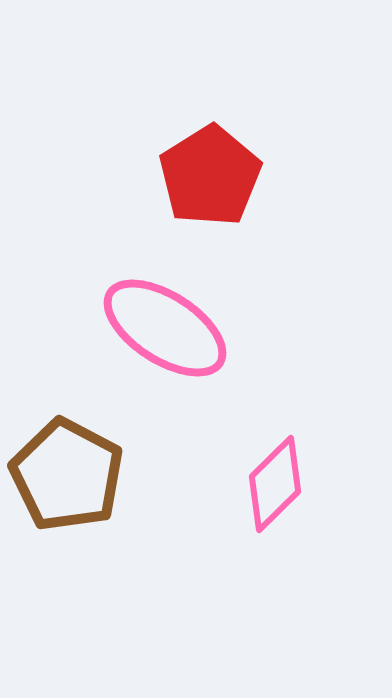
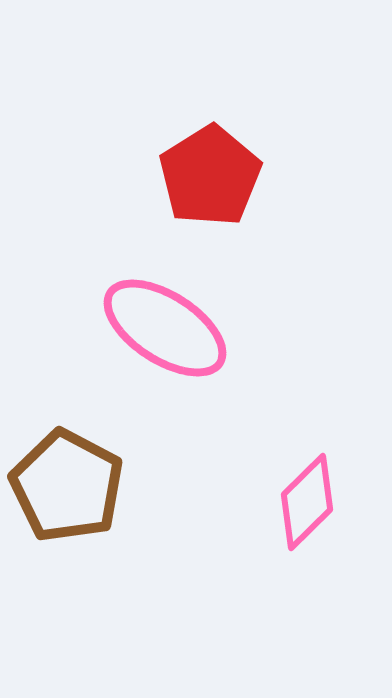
brown pentagon: moved 11 px down
pink diamond: moved 32 px right, 18 px down
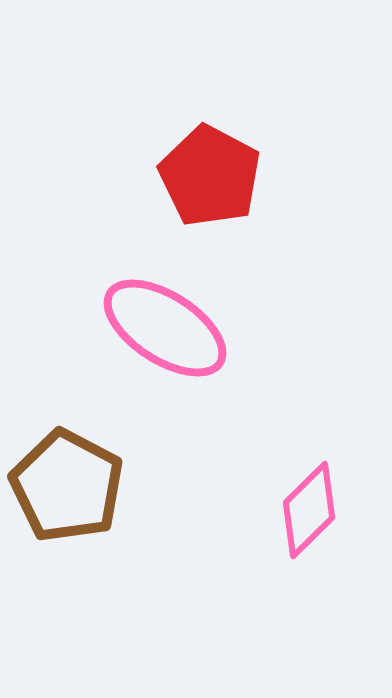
red pentagon: rotated 12 degrees counterclockwise
pink diamond: moved 2 px right, 8 px down
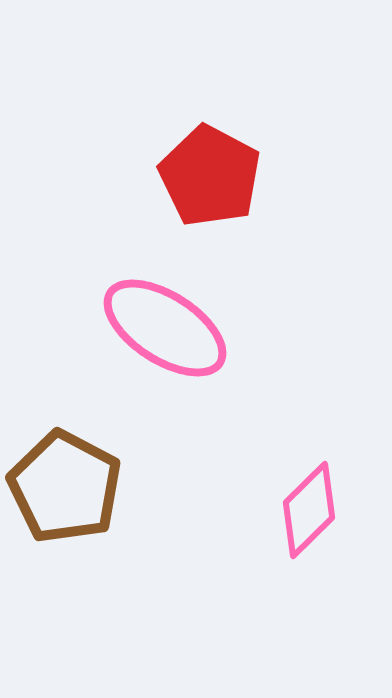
brown pentagon: moved 2 px left, 1 px down
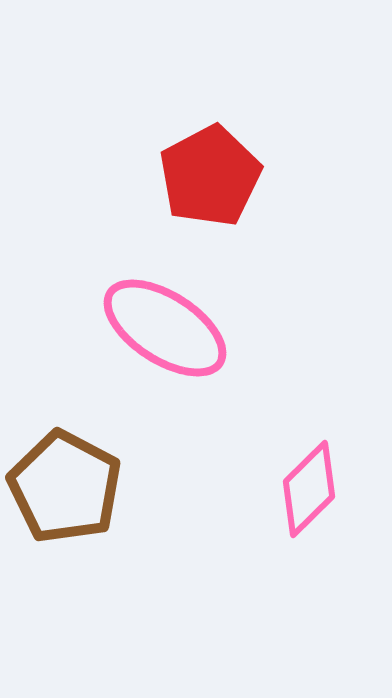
red pentagon: rotated 16 degrees clockwise
pink diamond: moved 21 px up
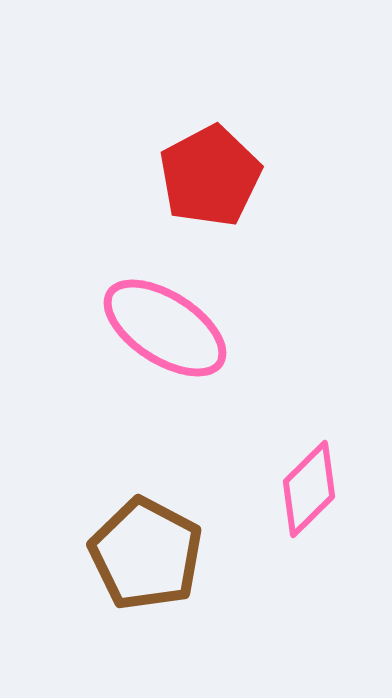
brown pentagon: moved 81 px right, 67 px down
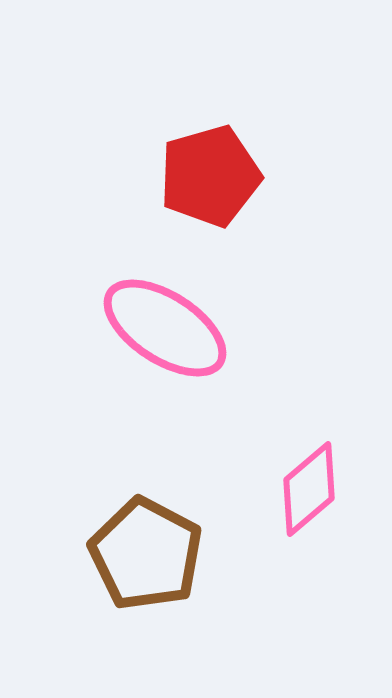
red pentagon: rotated 12 degrees clockwise
pink diamond: rotated 4 degrees clockwise
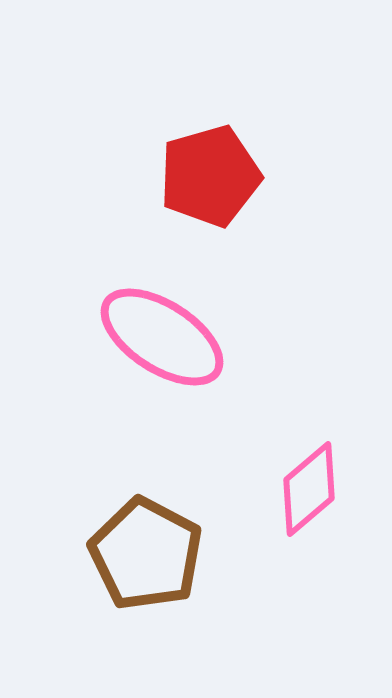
pink ellipse: moved 3 px left, 9 px down
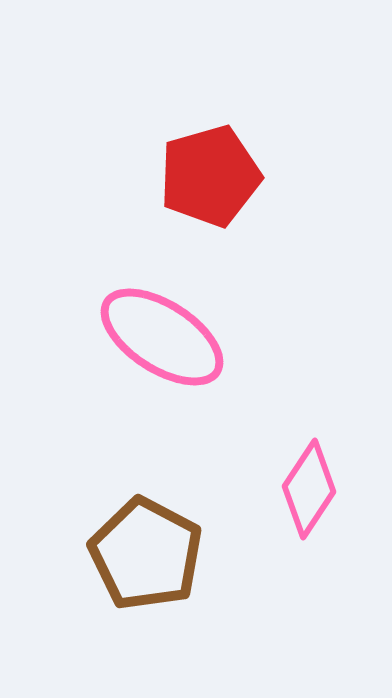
pink diamond: rotated 16 degrees counterclockwise
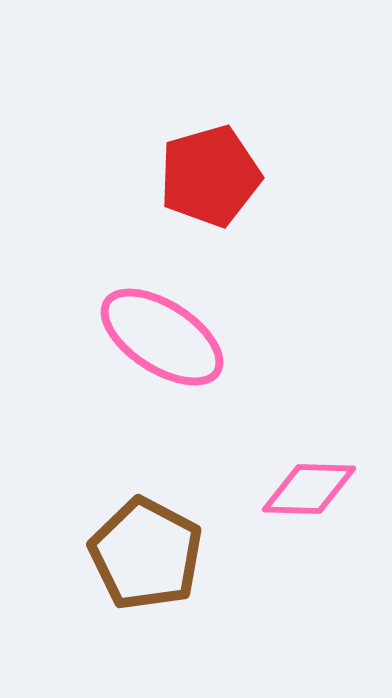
pink diamond: rotated 58 degrees clockwise
